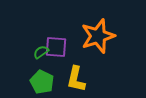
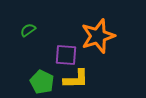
purple square: moved 10 px right, 8 px down
green semicircle: moved 13 px left, 22 px up
yellow L-shape: rotated 104 degrees counterclockwise
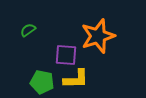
green pentagon: rotated 15 degrees counterclockwise
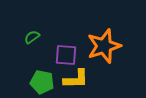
green semicircle: moved 4 px right, 7 px down
orange star: moved 6 px right, 10 px down
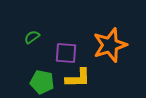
orange star: moved 6 px right, 1 px up
purple square: moved 2 px up
yellow L-shape: moved 2 px right, 1 px up
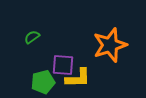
purple square: moved 3 px left, 12 px down
green pentagon: moved 1 px right; rotated 25 degrees counterclockwise
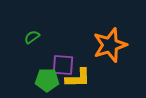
green pentagon: moved 4 px right, 2 px up; rotated 15 degrees clockwise
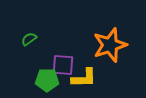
green semicircle: moved 3 px left, 2 px down
yellow L-shape: moved 6 px right
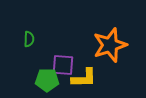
green semicircle: rotated 126 degrees clockwise
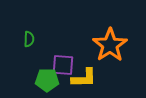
orange star: rotated 16 degrees counterclockwise
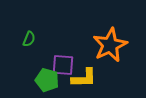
green semicircle: rotated 21 degrees clockwise
orange star: rotated 8 degrees clockwise
green pentagon: rotated 15 degrees clockwise
